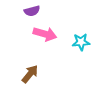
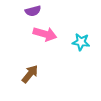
purple semicircle: moved 1 px right
cyan star: rotated 12 degrees clockwise
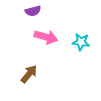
pink arrow: moved 1 px right, 3 px down
brown arrow: moved 1 px left
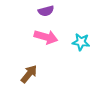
purple semicircle: moved 13 px right
